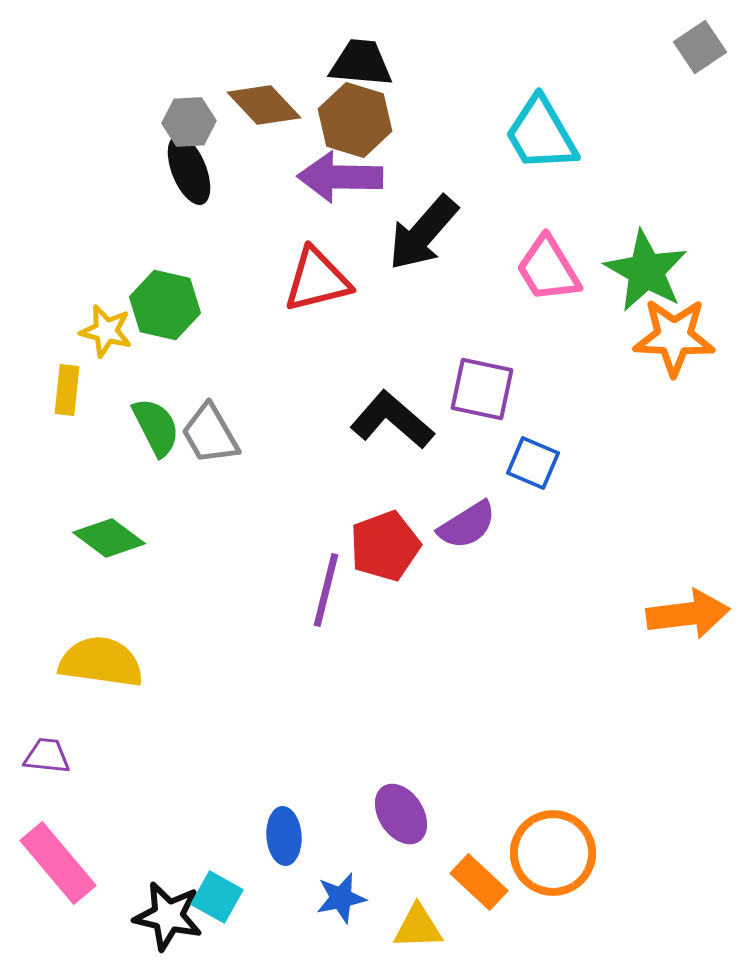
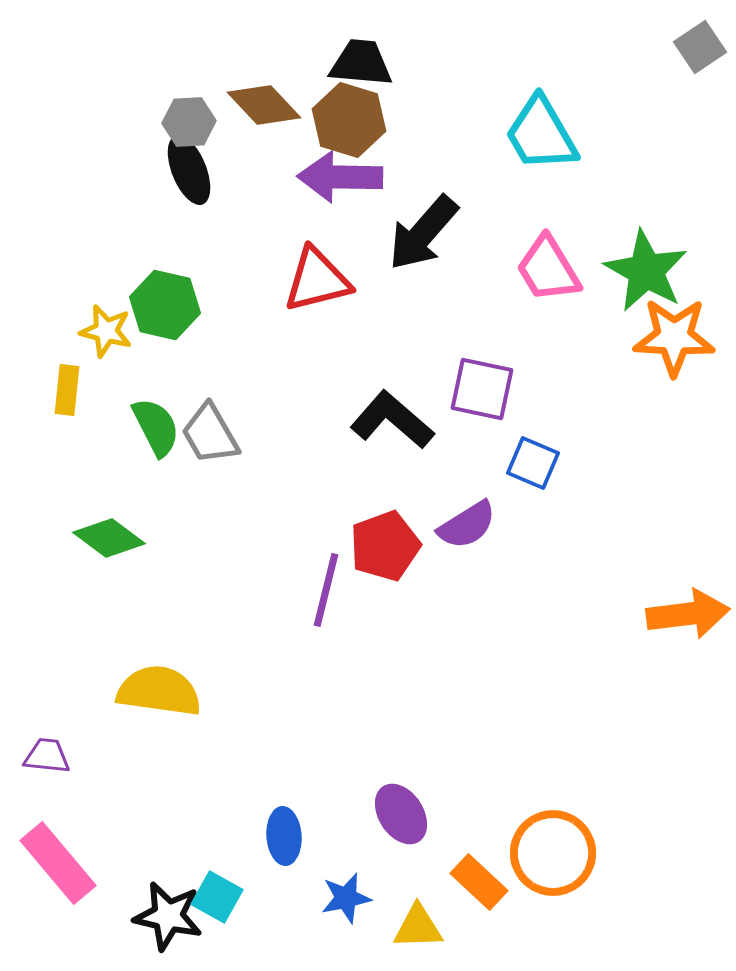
brown hexagon: moved 6 px left
yellow semicircle: moved 58 px right, 29 px down
blue star: moved 5 px right
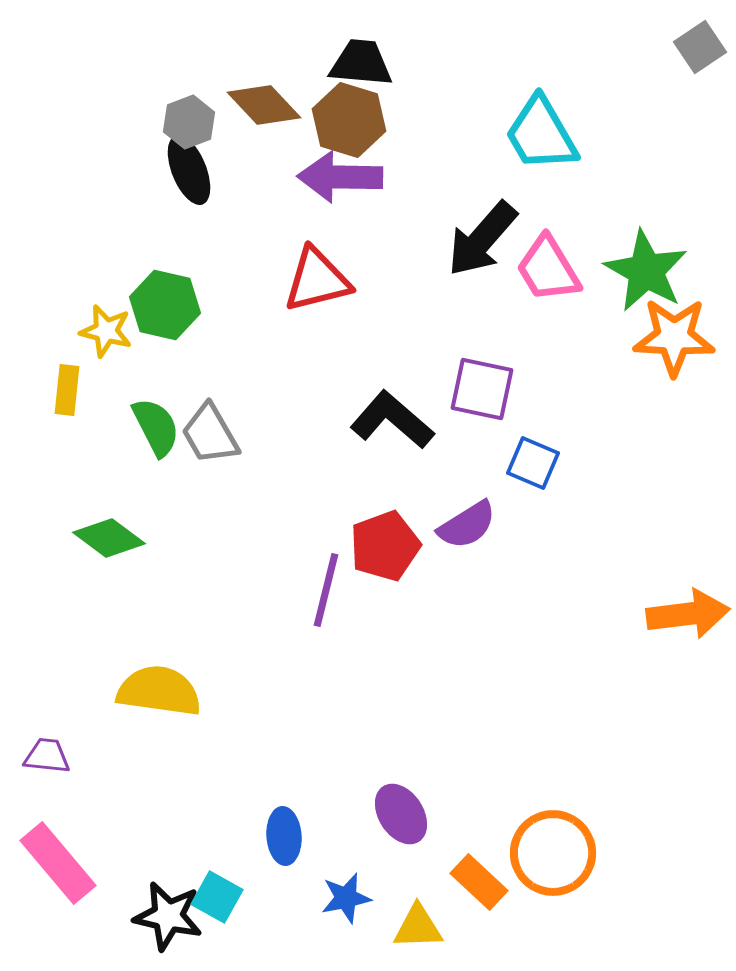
gray hexagon: rotated 18 degrees counterclockwise
black arrow: moved 59 px right, 6 px down
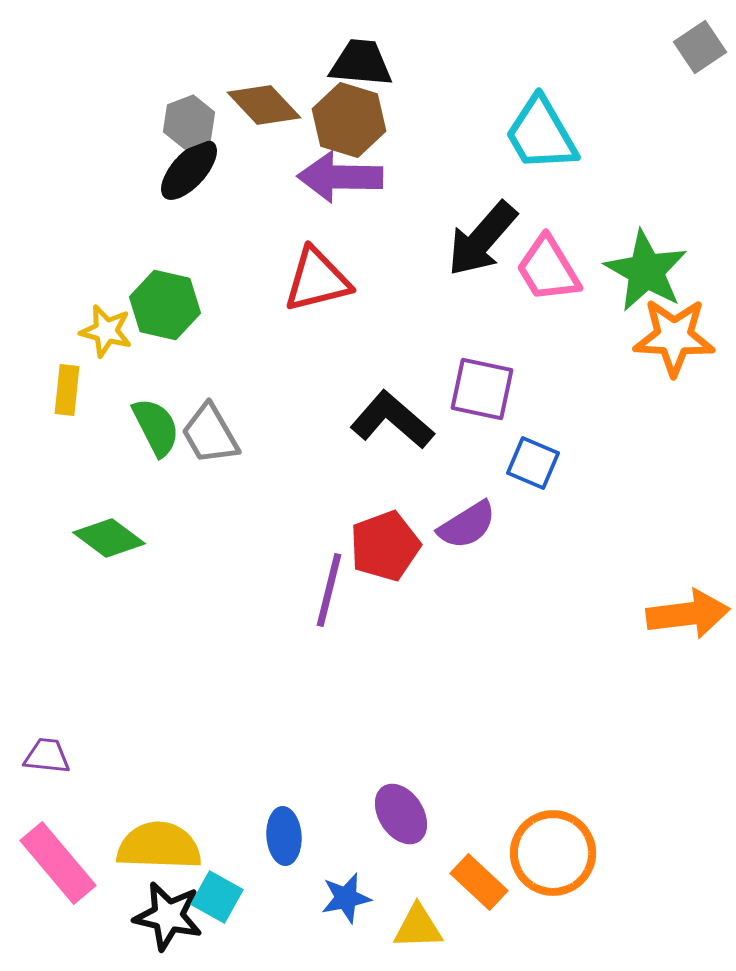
black ellipse: rotated 64 degrees clockwise
purple line: moved 3 px right
yellow semicircle: moved 155 px down; rotated 6 degrees counterclockwise
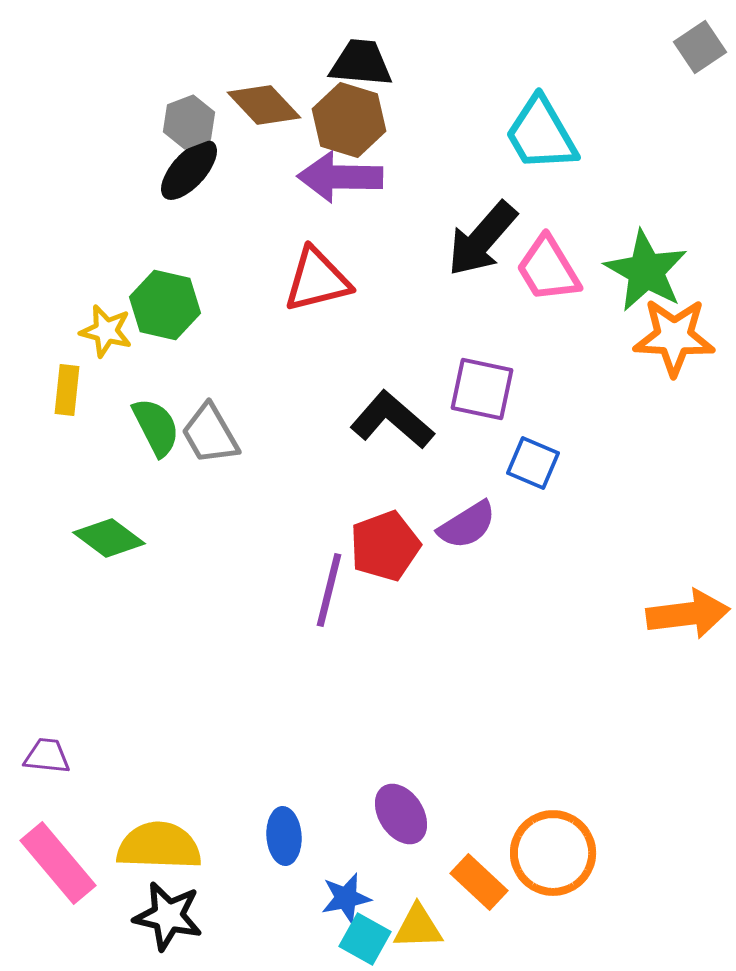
cyan square: moved 148 px right, 42 px down
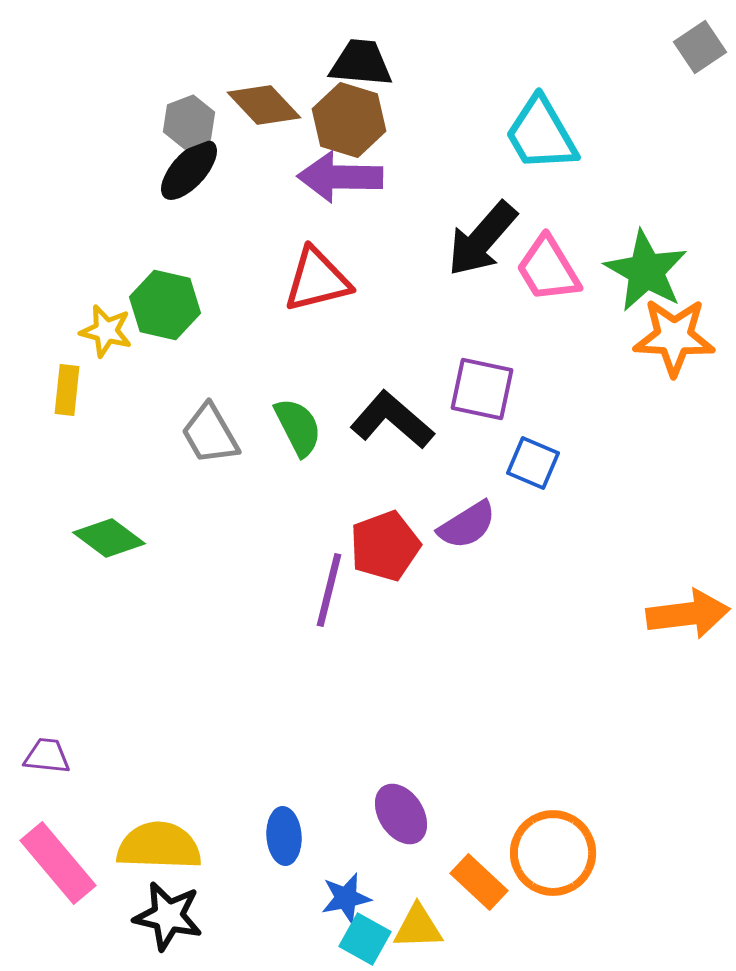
green semicircle: moved 142 px right
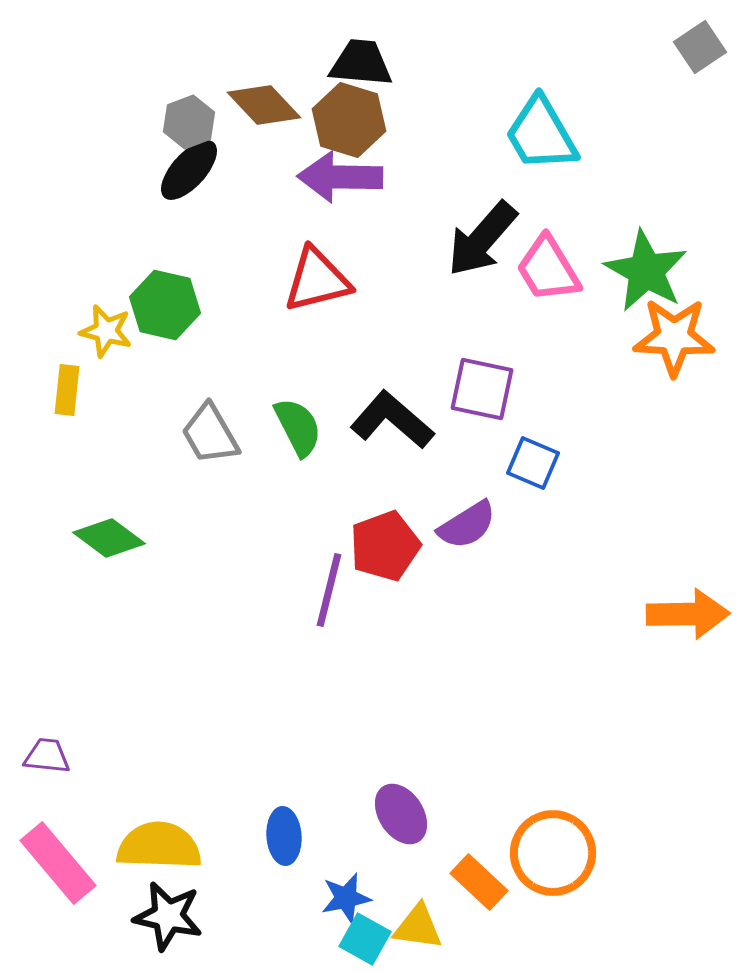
orange arrow: rotated 6 degrees clockwise
yellow triangle: rotated 10 degrees clockwise
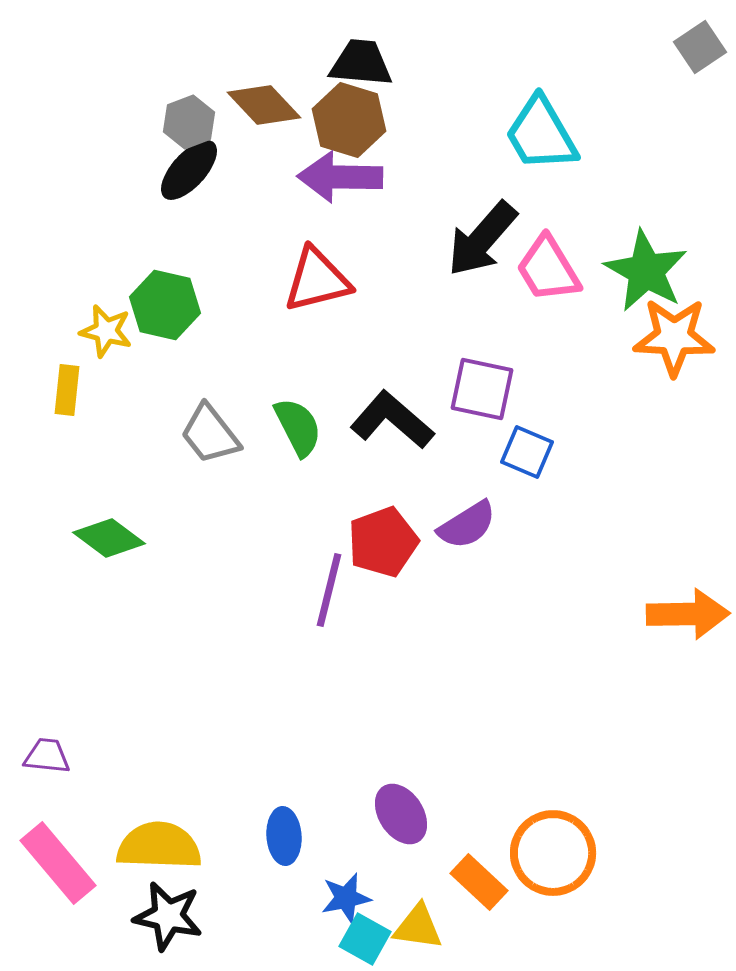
gray trapezoid: rotated 8 degrees counterclockwise
blue square: moved 6 px left, 11 px up
red pentagon: moved 2 px left, 4 px up
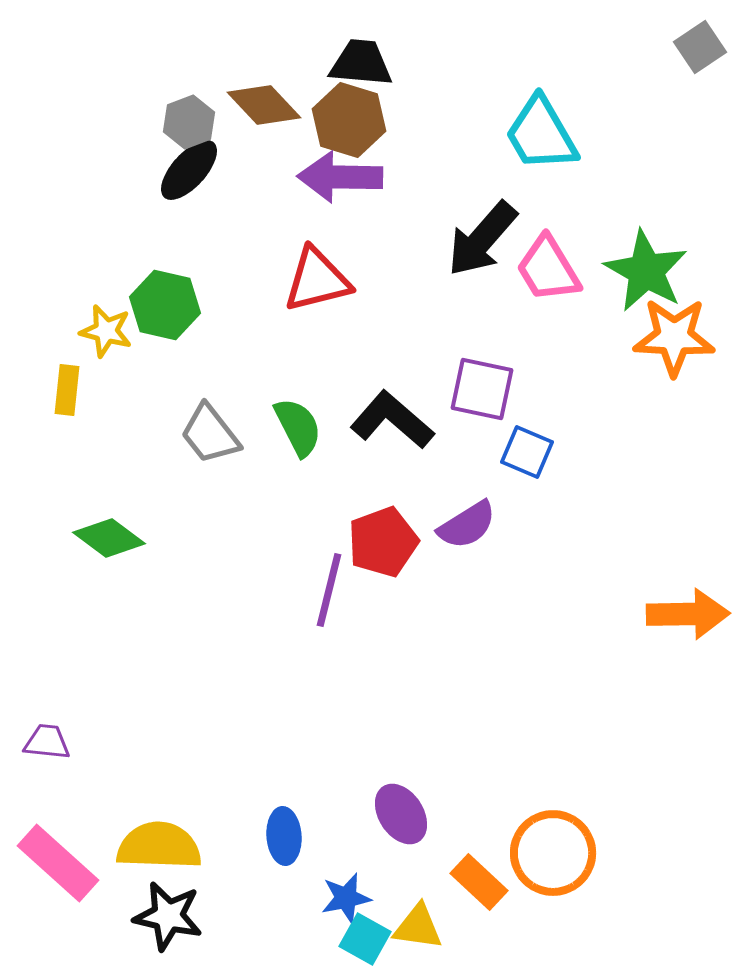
purple trapezoid: moved 14 px up
pink rectangle: rotated 8 degrees counterclockwise
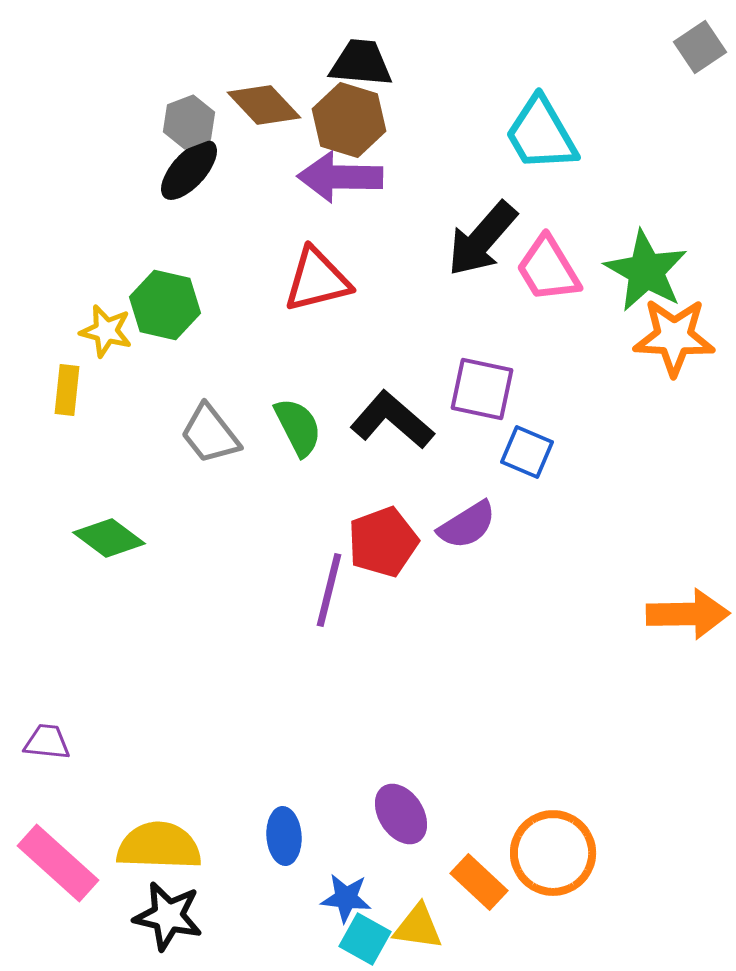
blue star: rotated 18 degrees clockwise
